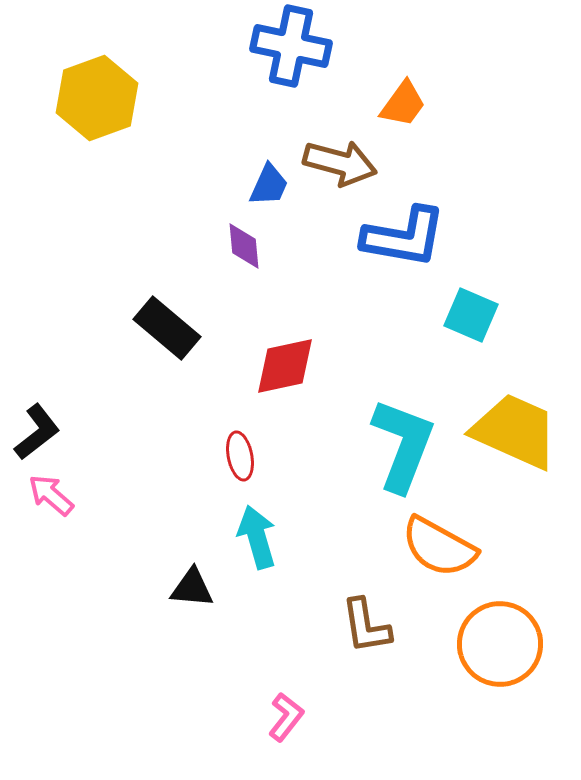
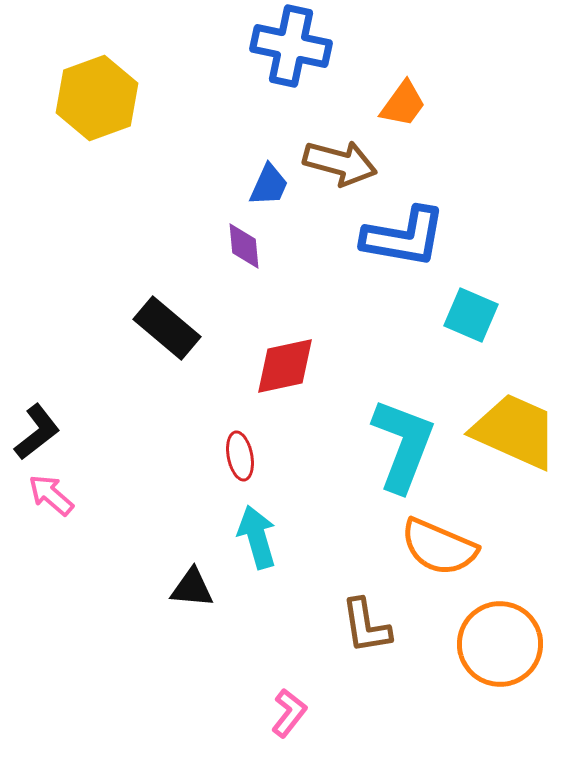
orange semicircle: rotated 6 degrees counterclockwise
pink L-shape: moved 3 px right, 4 px up
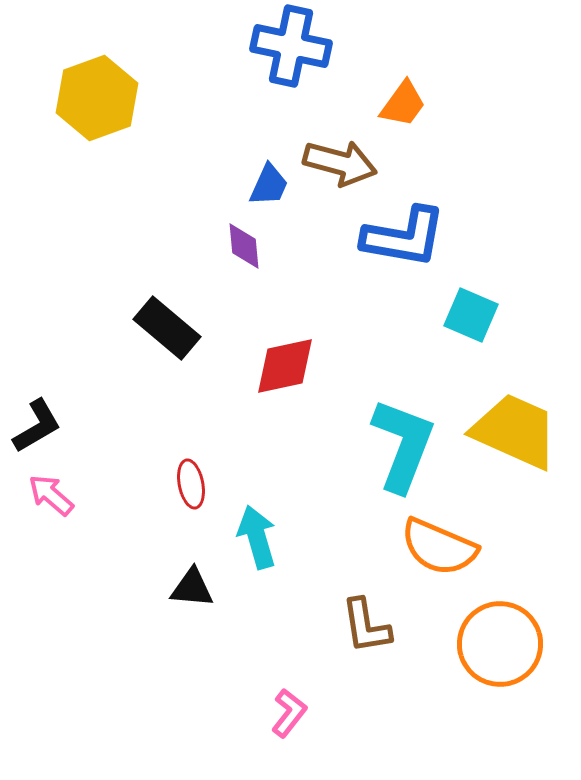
black L-shape: moved 6 px up; rotated 8 degrees clockwise
red ellipse: moved 49 px left, 28 px down
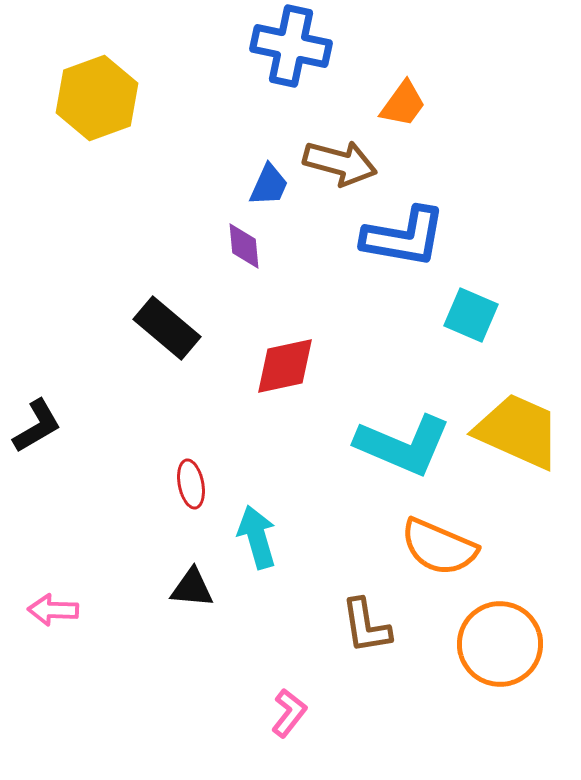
yellow trapezoid: moved 3 px right
cyan L-shape: rotated 92 degrees clockwise
pink arrow: moved 2 px right, 115 px down; rotated 39 degrees counterclockwise
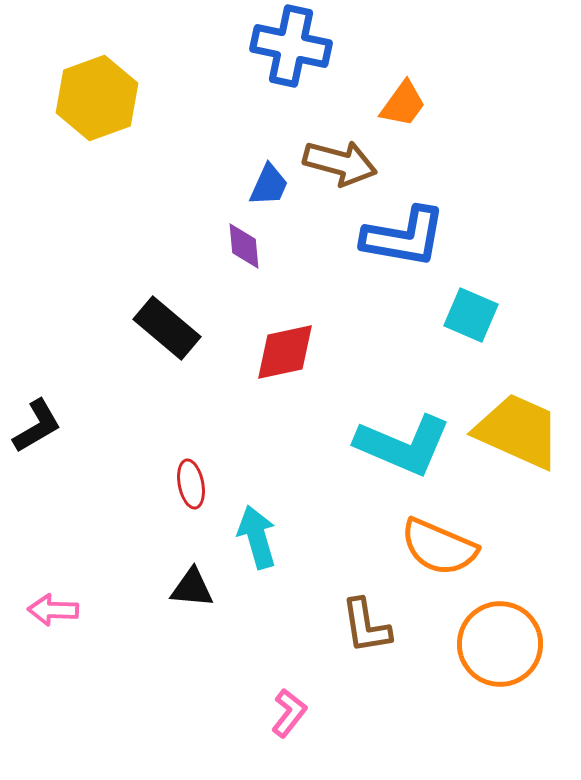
red diamond: moved 14 px up
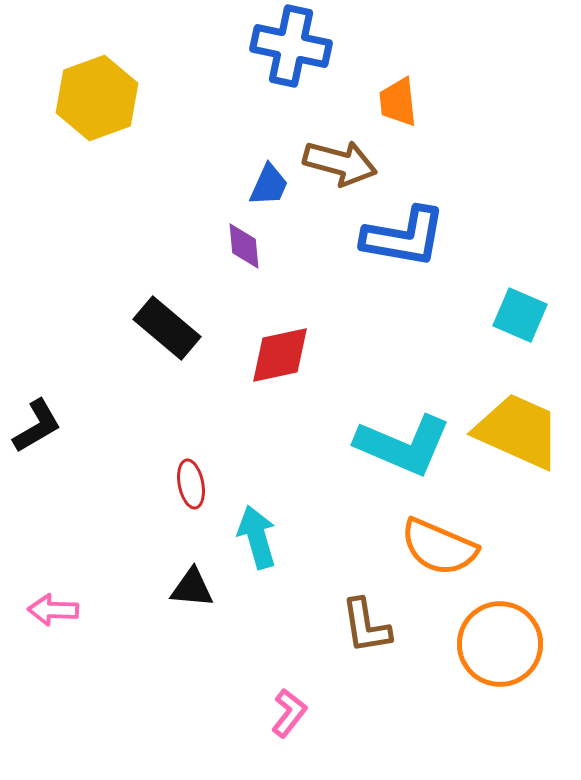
orange trapezoid: moved 5 px left, 2 px up; rotated 138 degrees clockwise
cyan square: moved 49 px right
red diamond: moved 5 px left, 3 px down
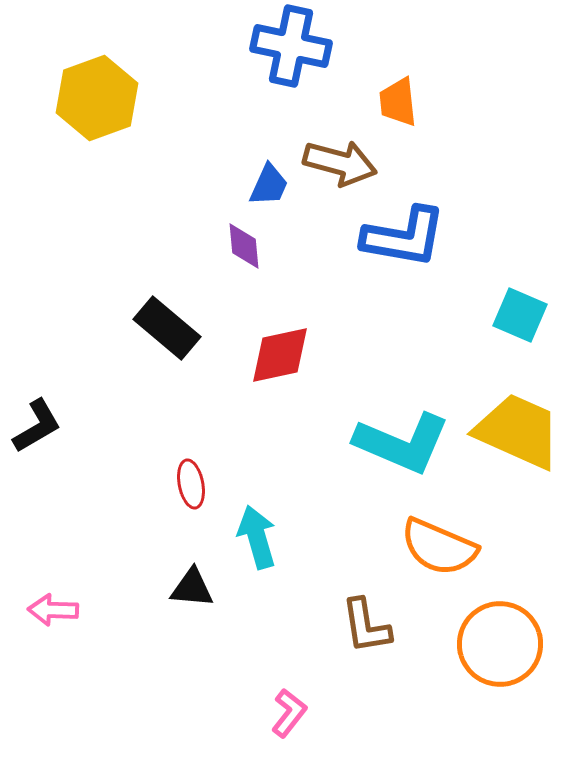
cyan L-shape: moved 1 px left, 2 px up
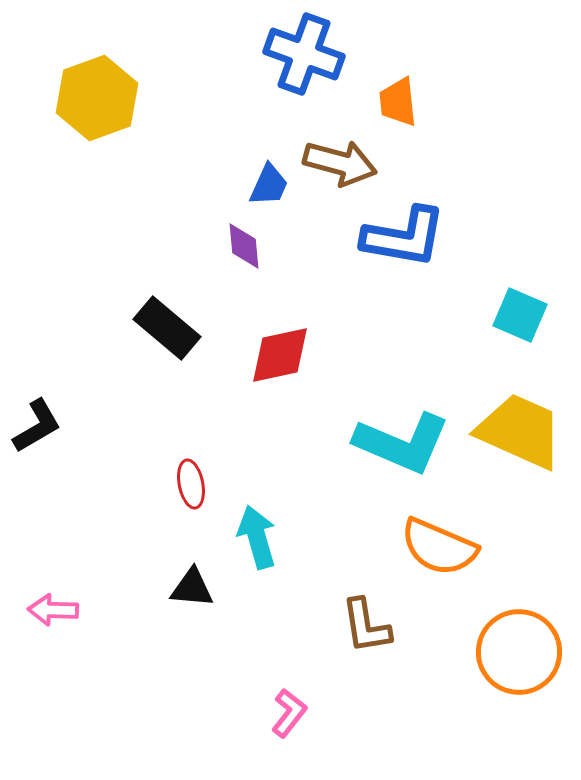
blue cross: moved 13 px right, 8 px down; rotated 8 degrees clockwise
yellow trapezoid: moved 2 px right
orange circle: moved 19 px right, 8 px down
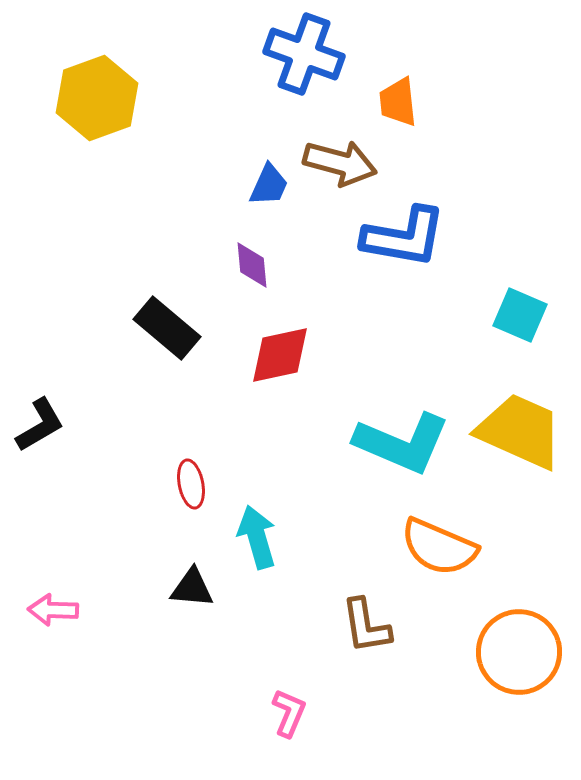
purple diamond: moved 8 px right, 19 px down
black L-shape: moved 3 px right, 1 px up
pink L-shape: rotated 15 degrees counterclockwise
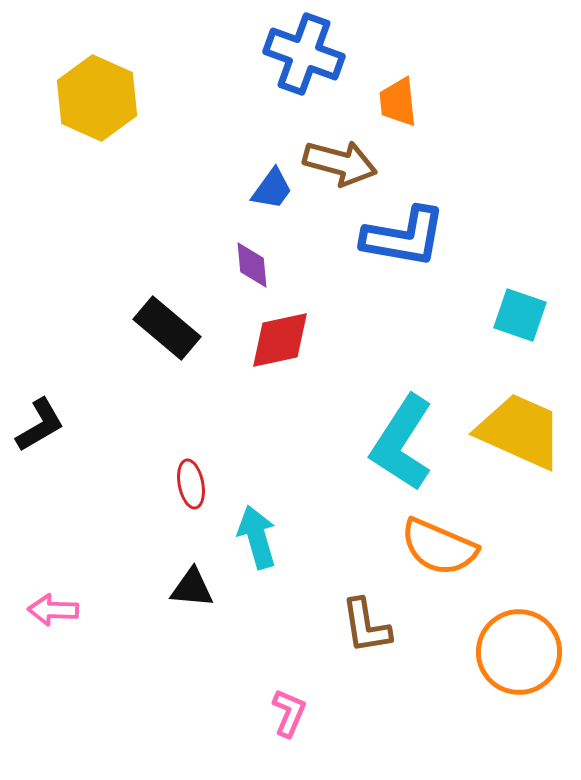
yellow hexagon: rotated 16 degrees counterclockwise
blue trapezoid: moved 3 px right, 4 px down; rotated 12 degrees clockwise
cyan square: rotated 4 degrees counterclockwise
red diamond: moved 15 px up
cyan L-shape: rotated 100 degrees clockwise
